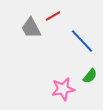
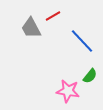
pink star: moved 5 px right, 2 px down; rotated 20 degrees clockwise
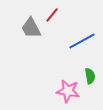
red line: moved 1 px left, 1 px up; rotated 21 degrees counterclockwise
blue line: rotated 76 degrees counterclockwise
green semicircle: rotated 49 degrees counterclockwise
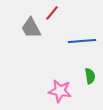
red line: moved 2 px up
blue line: rotated 24 degrees clockwise
pink star: moved 8 px left
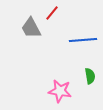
blue line: moved 1 px right, 1 px up
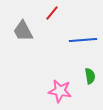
gray trapezoid: moved 8 px left, 3 px down
